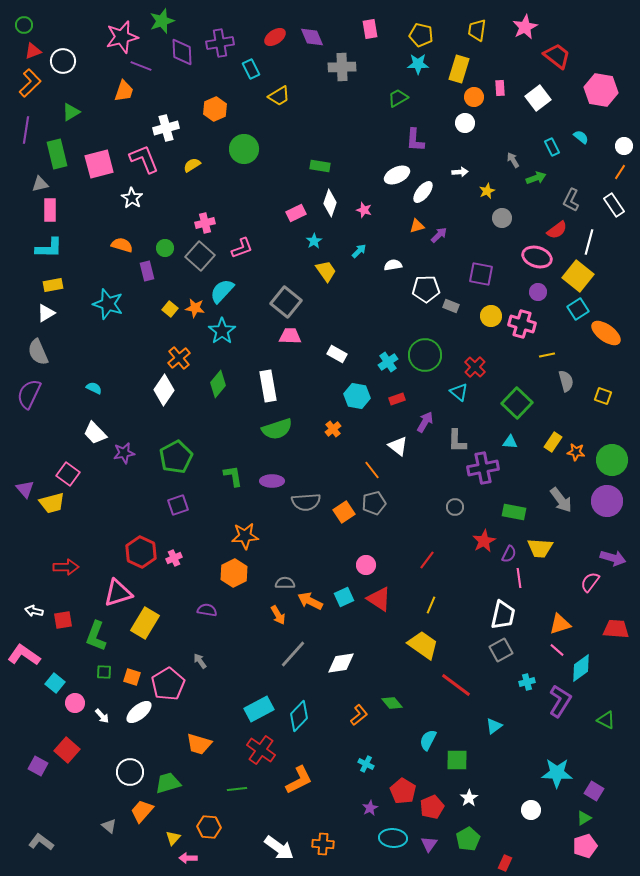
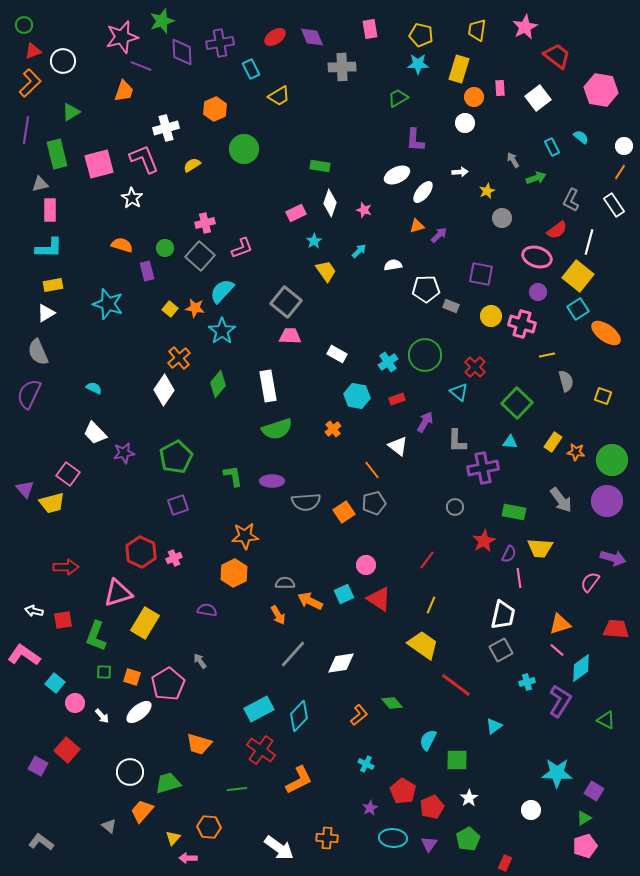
cyan square at (344, 597): moved 3 px up
orange cross at (323, 844): moved 4 px right, 6 px up
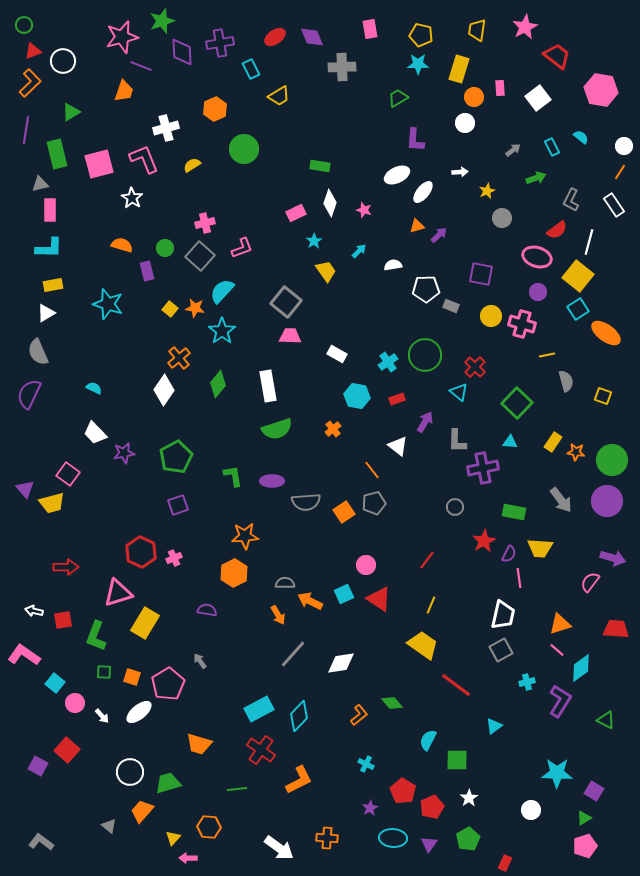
gray arrow at (513, 160): moved 10 px up; rotated 84 degrees clockwise
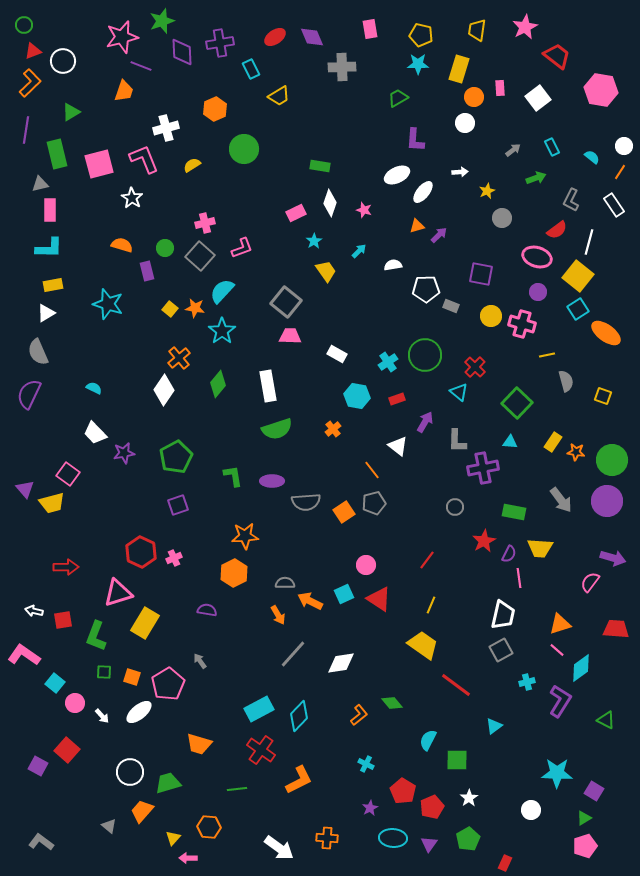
cyan semicircle at (581, 137): moved 11 px right, 20 px down
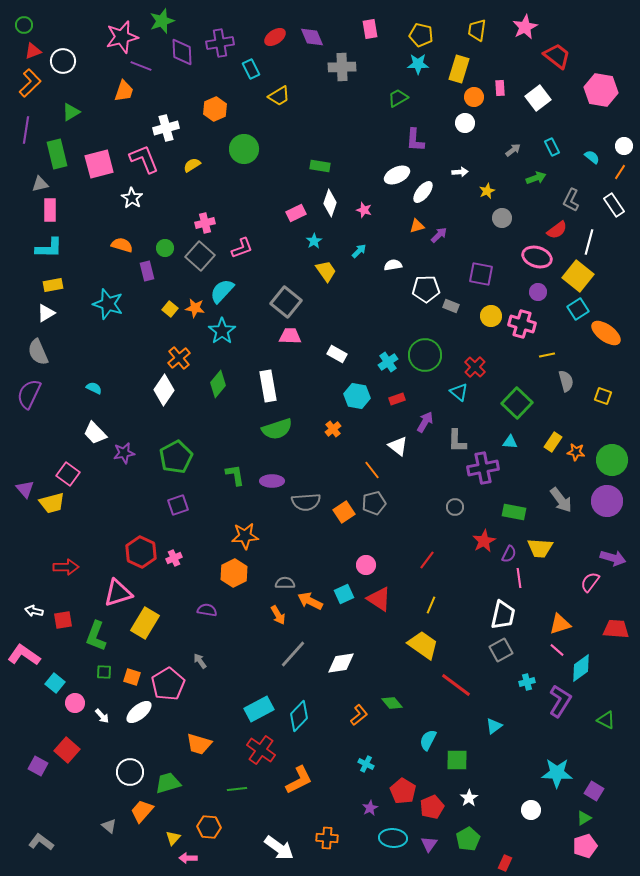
green L-shape at (233, 476): moved 2 px right, 1 px up
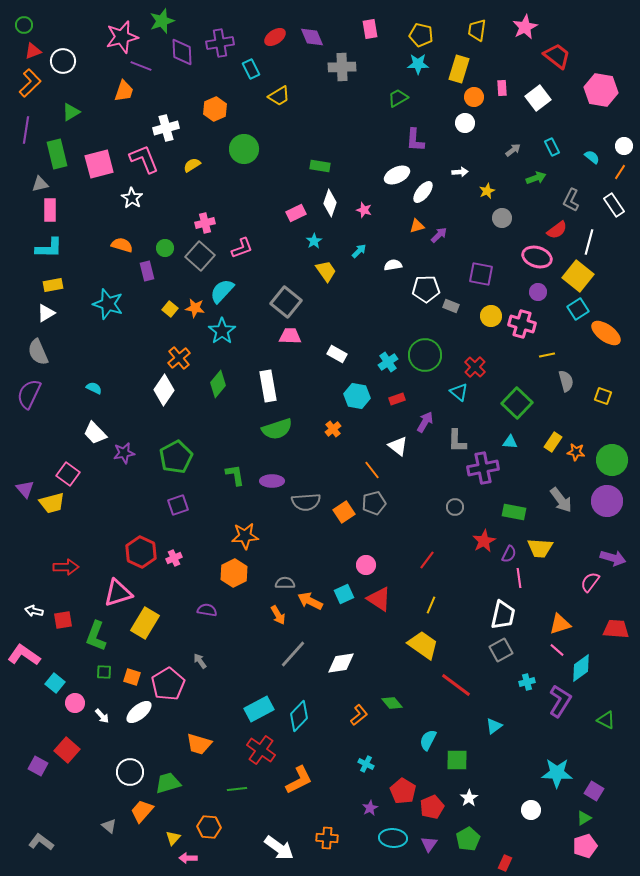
pink rectangle at (500, 88): moved 2 px right
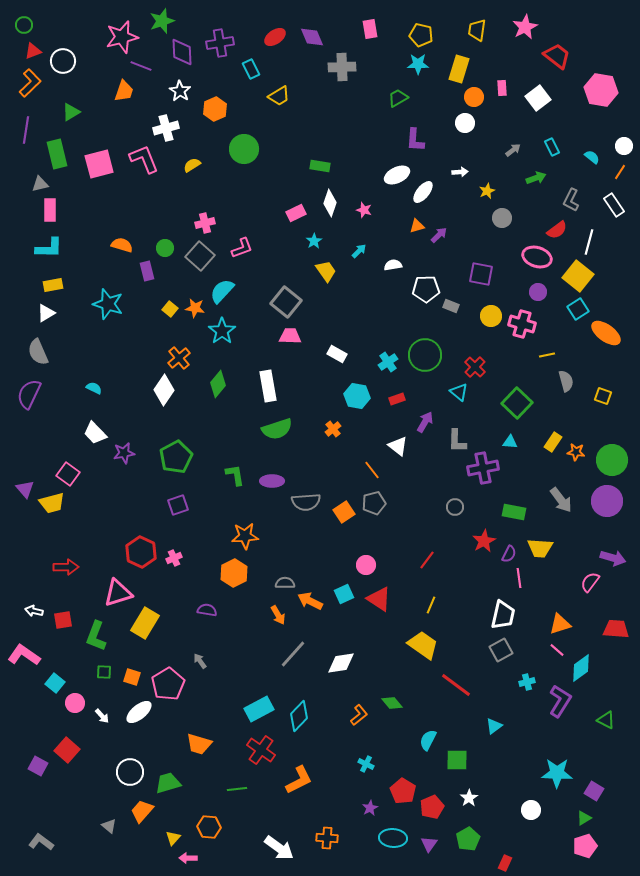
white star at (132, 198): moved 48 px right, 107 px up
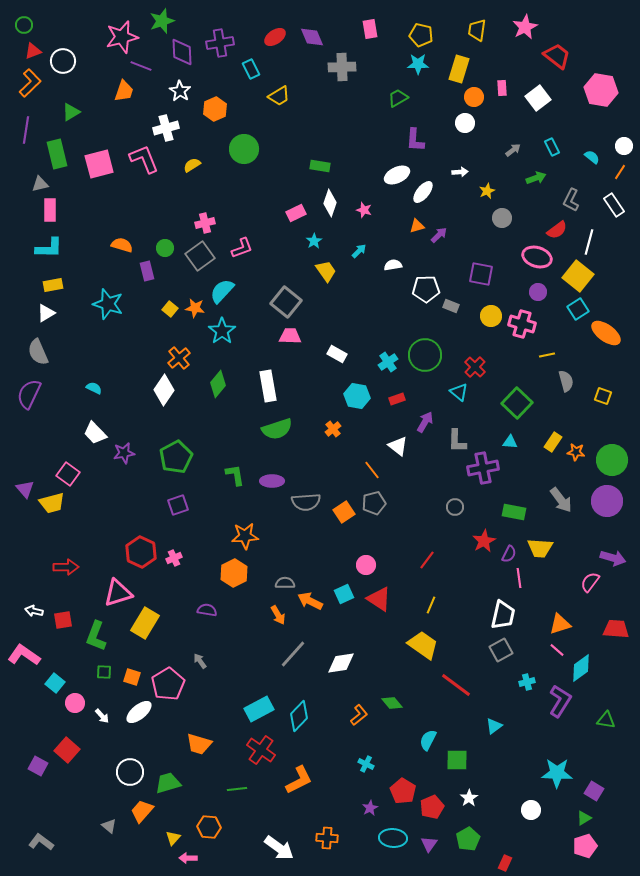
gray square at (200, 256): rotated 12 degrees clockwise
green triangle at (606, 720): rotated 18 degrees counterclockwise
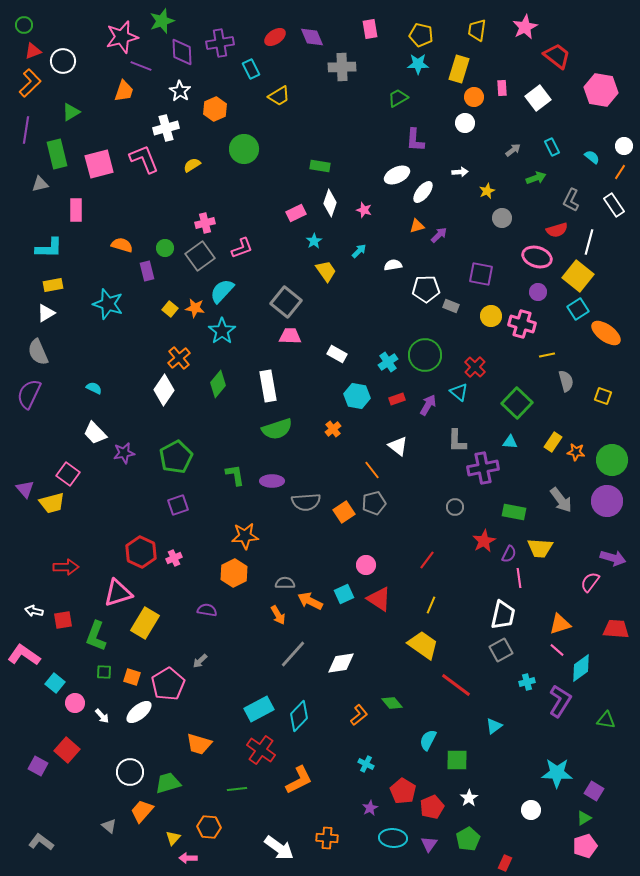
pink rectangle at (50, 210): moved 26 px right
red semicircle at (557, 230): rotated 20 degrees clockwise
purple arrow at (425, 422): moved 3 px right, 17 px up
gray arrow at (200, 661): rotated 98 degrees counterclockwise
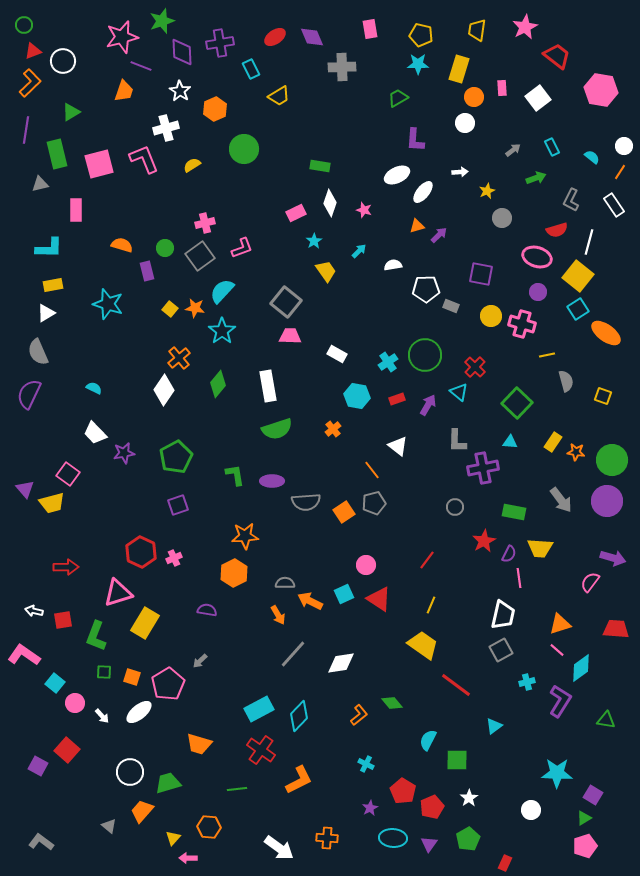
purple square at (594, 791): moved 1 px left, 4 px down
